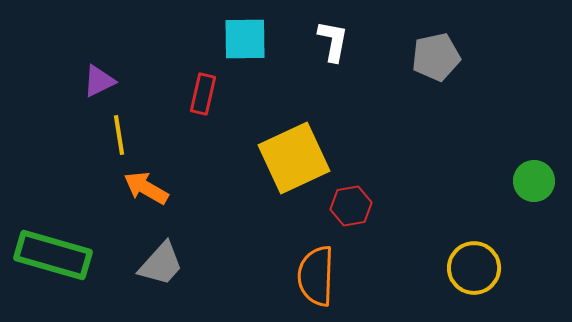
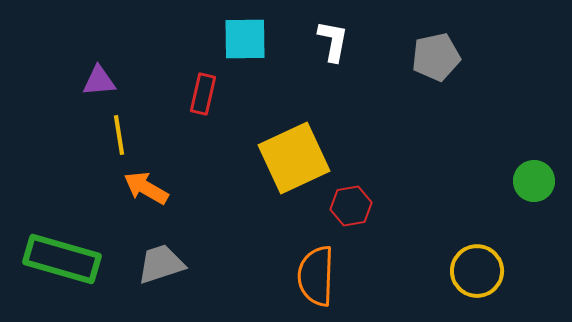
purple triangle: rotated 21 degrees clockwise
green rectangle: moved 9 px right, 4 px down
gray trapezoid: rotated 150 degrees counterclockwise
yellow circle: moved 3 px right, 3 px down
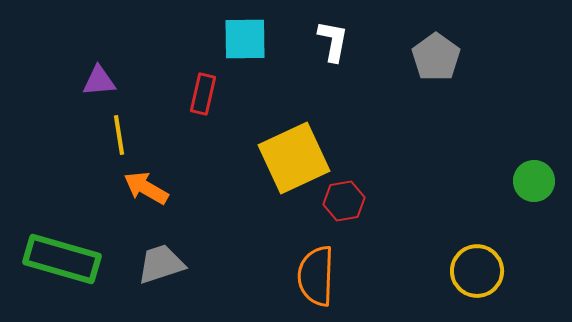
gray pentagon: rotated 24 degrees counterclockwise
red hexagon: moved 7 px left, 5 px up
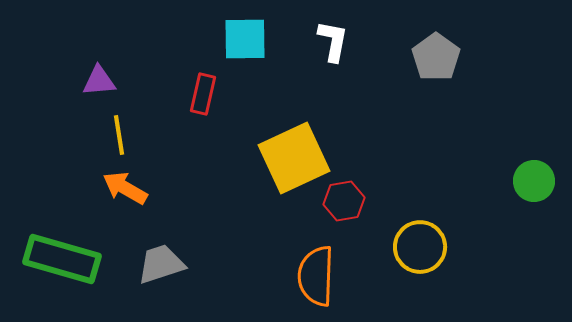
orange arrow: moved 21 px left
yellow circle: moved 57 px left, 24 px up
